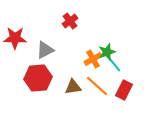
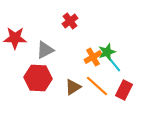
orange cross: moved 2 px up
red hexagon: rotated 8 degrees clockwise
brown triangle: rotated 24 degrees counterclockwise
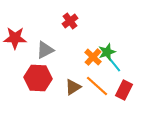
orange cross: rotated 18 degrees counterclockwise
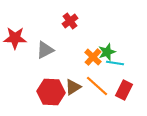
cyan line: moved 1 px right, 1 px up; rotated 42 degrees counterclockwise
red hexagon: moved 13 px right, 14 px down
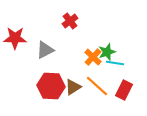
red hexagon: moved 6 px up
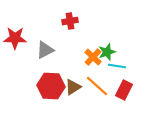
red cross: rotated 28 degrees clockwise
cyan line: moved 2 px right, 3 px down
